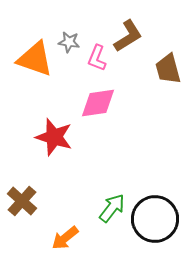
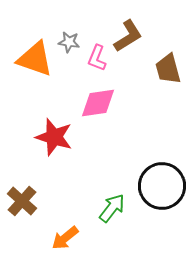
black circle: moved 7 px right, 33 px up
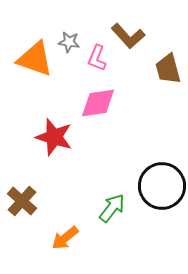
brown L-shape: rotated 80 degrees clockwise
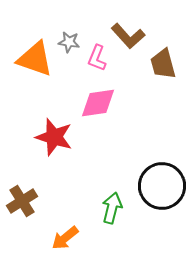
brown trapezoid: moved 5 px left, 5 px up
brown cross: rotated 16 degrees clockwise
green arrow: rotated 24 degrees counterclockwise
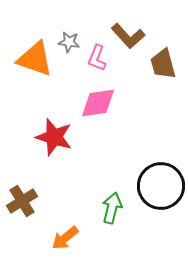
black circle: moved 1 px left
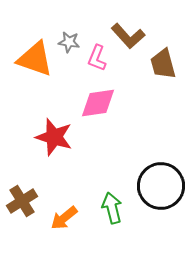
green arrow: rotated 28 degrees counterclockwise
orange arrow: moved 1 px left, 20 px up
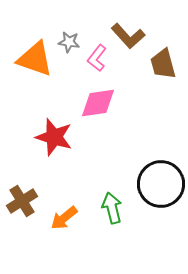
pink L-shape: rotated 16 degrees clockwise
black circle: moved 2 px up
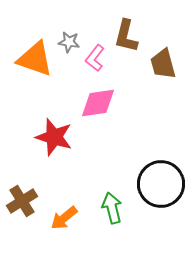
brown L-shape: moved 2 px left; rotated 56 degrees clockwise
pink L-shape: moved 2 px left
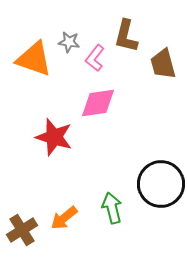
orange triangle: moved 1 px left
brown cross: moved 29 px down
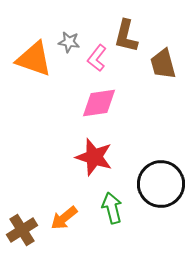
pink L-shape: moved 2 px right
pink diamond: moved 1 px right
red star: moved 40 px right, 20 px down
